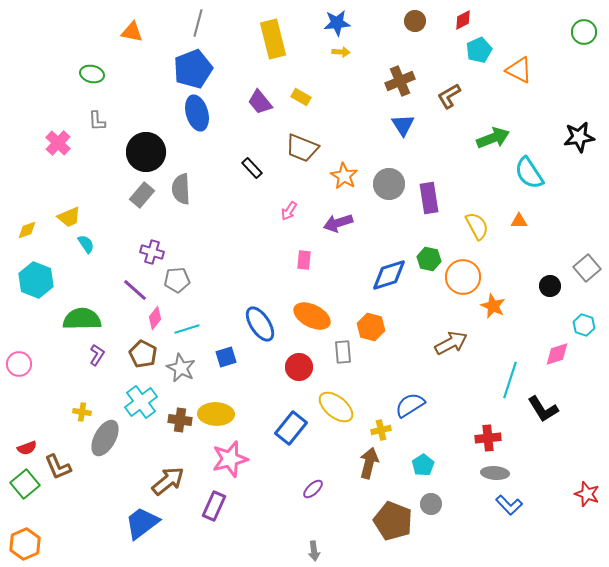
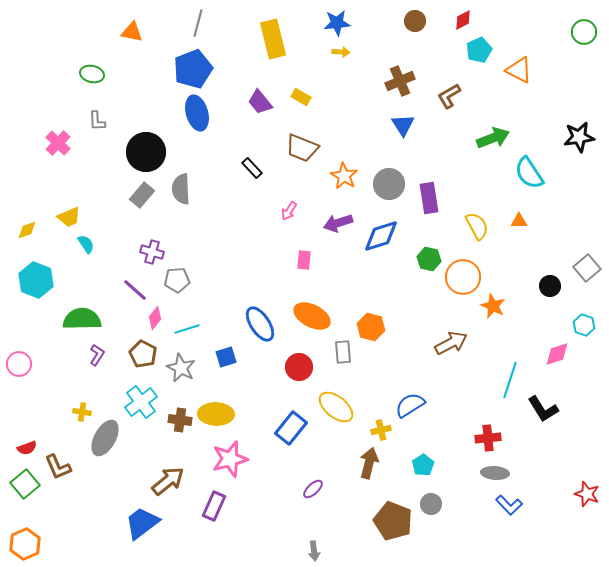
blue diamond at (389, 275): moved 8 px left, 39 px up
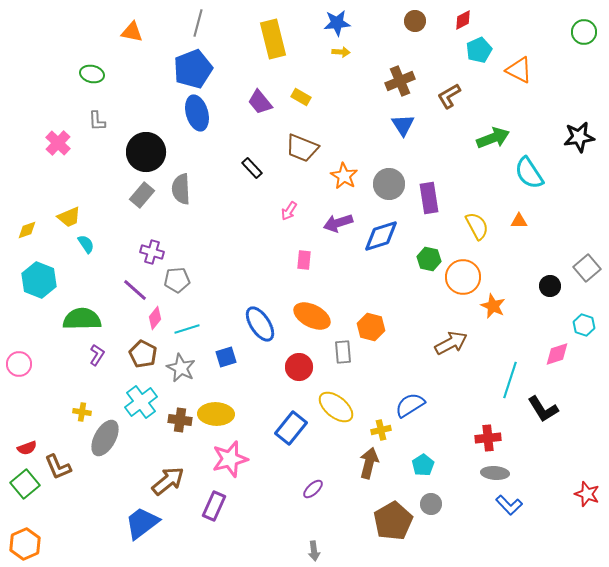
cyan hexagon at (36, 280): moved 3 px right
brown pentagon at (393, 521): rotated 21 degrees clockwise
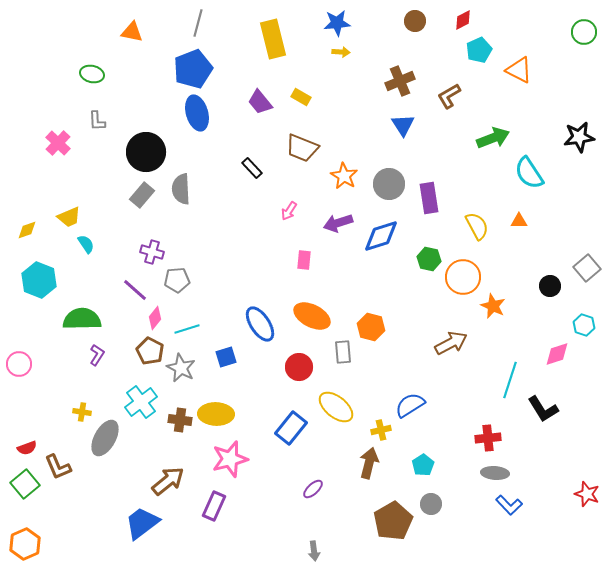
brown pentagon at (143, 354): moved 7 px right, 3 px up
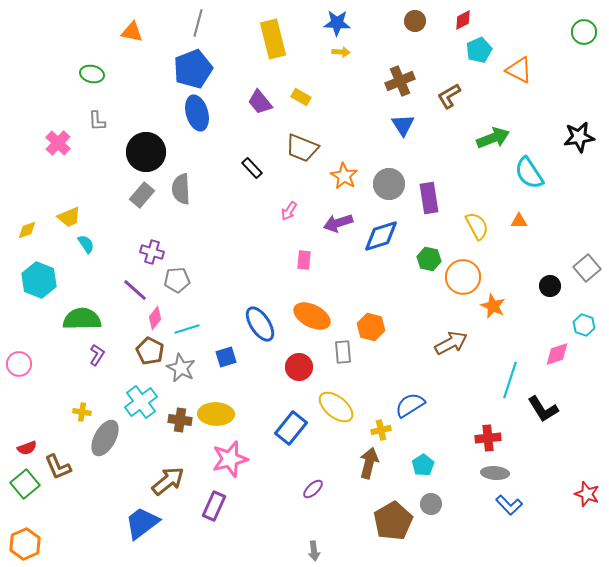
blue star at (337, 23): rotated 8 degrees clockwise
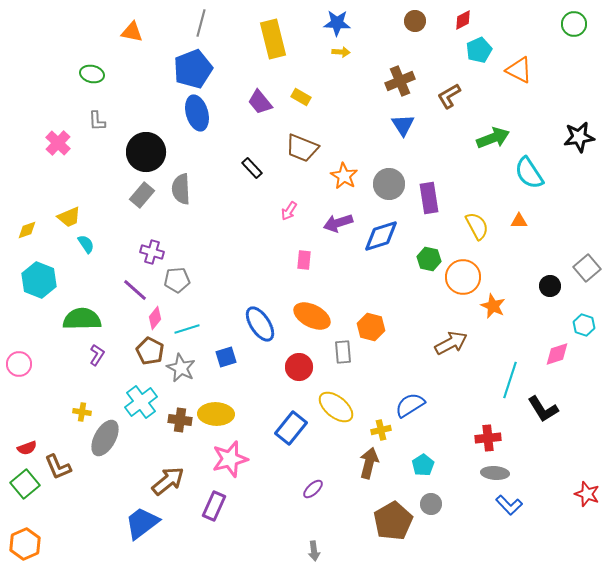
gray line at (198, 23): moved 3 px right
green circle at (584, 32): moved 10 px left, 8 px up
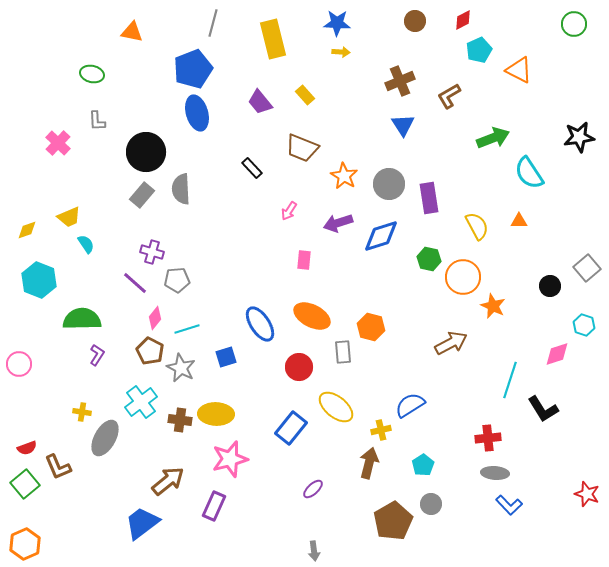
gray line at (201, 23): moved 12 px right
yellow rectangle at (301, 97): moved 4 px right, 2 px up; rotated 18 degrees clockwise
purple line at (135, 290): moved 7 px up
